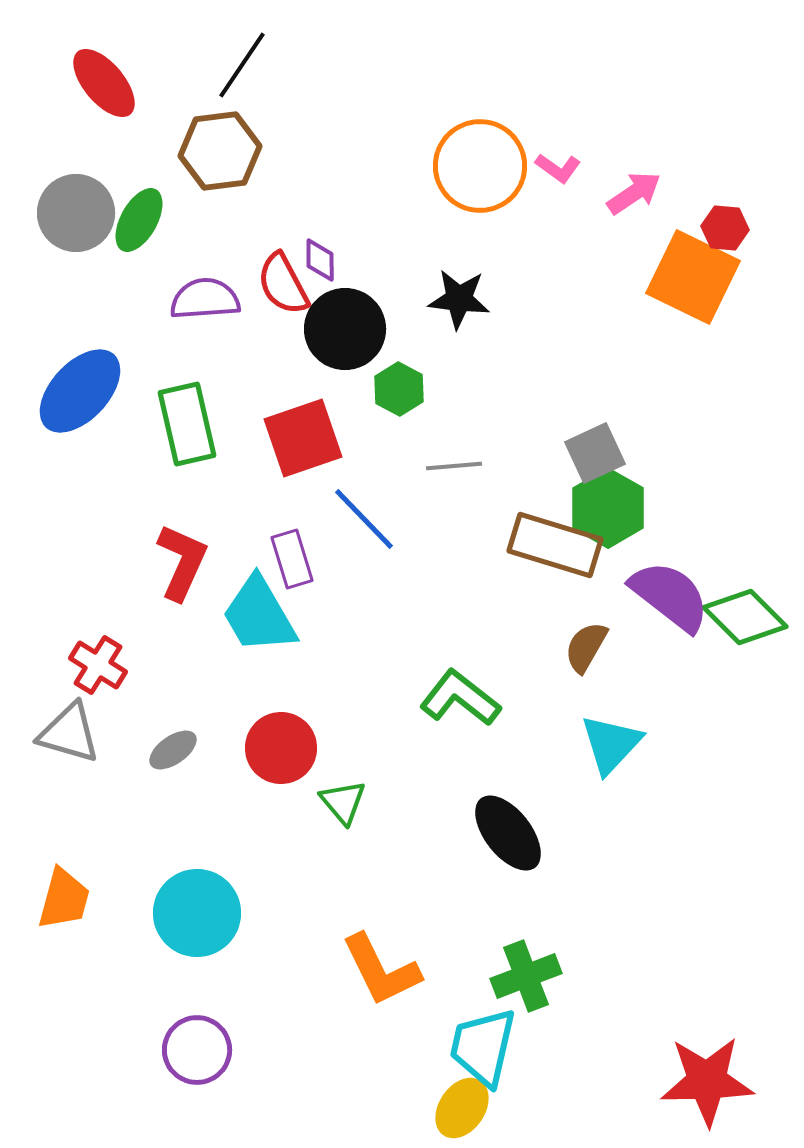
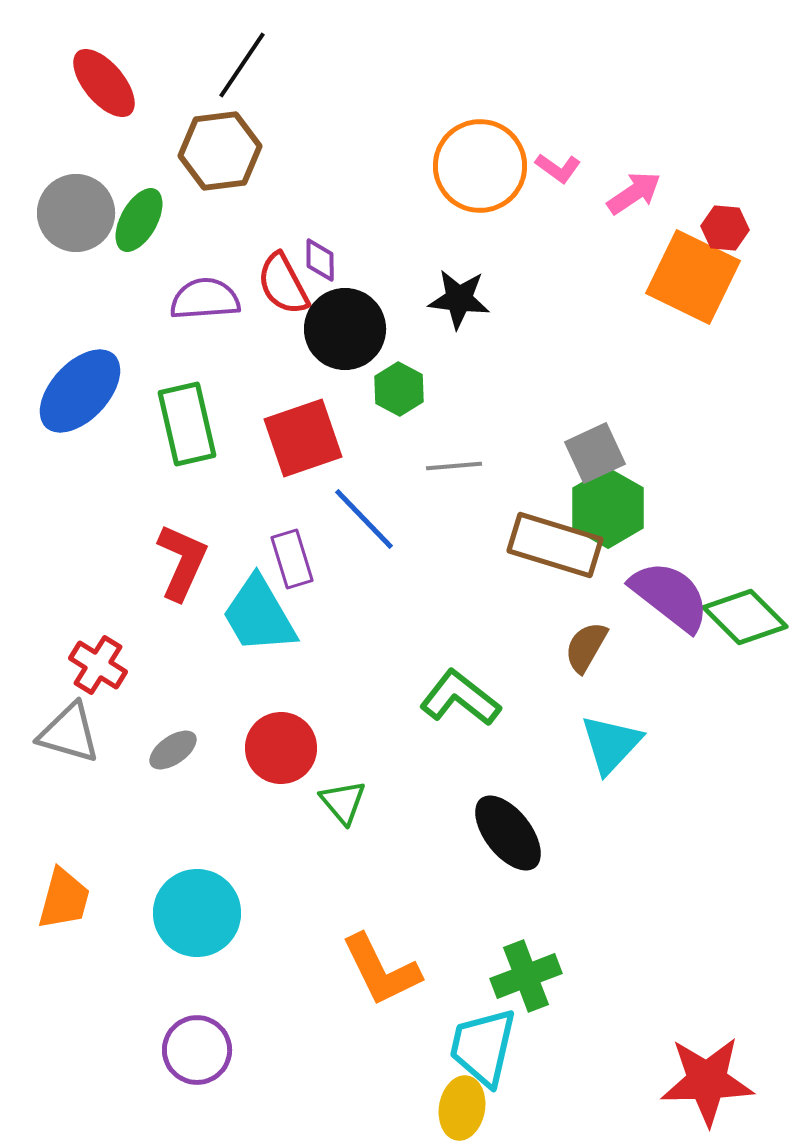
yellow ellipse at (462, 1108): rotated 24 degrees counterclockwise
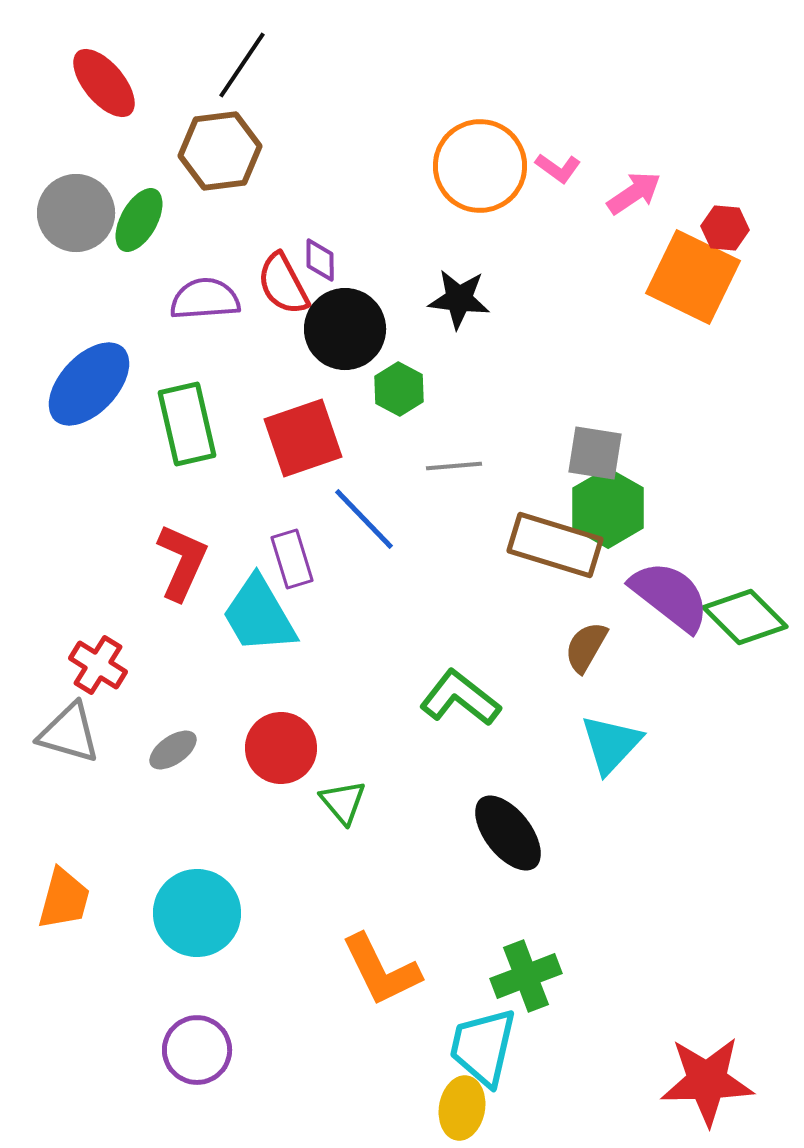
blue ellipse at (80, 391): moved 9 px right, 7 px up
gray square at (595, 453): rotated 34 degrees clockwise
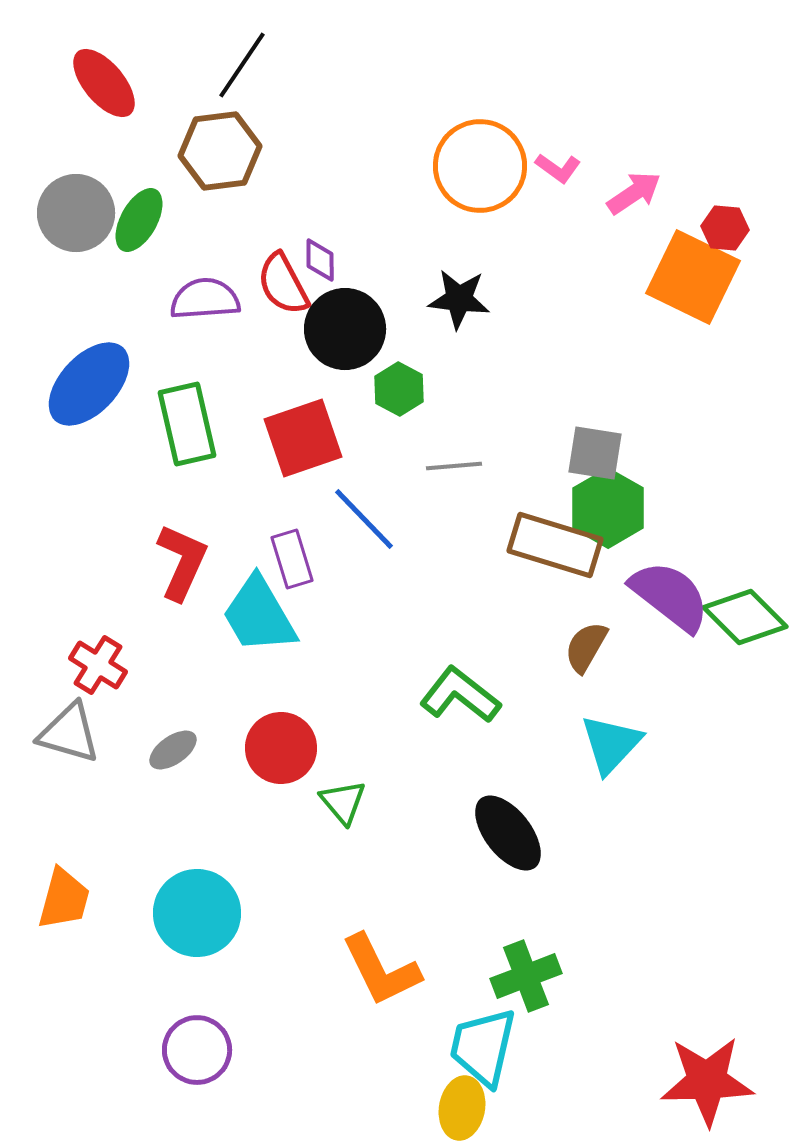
green L-shape at (460, 698): moved 3 px up
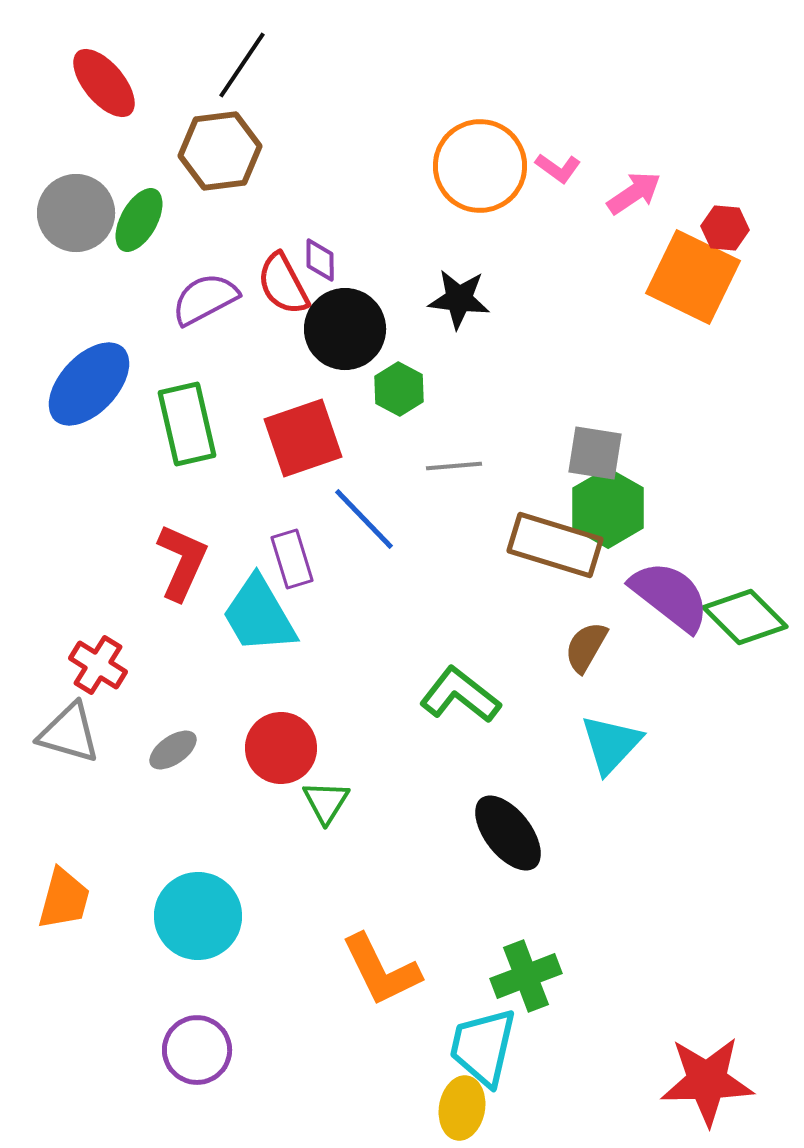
purple semicircle at (205, 299): rotated 24 degrees counterclockwise
green triangle at (343, 802): moved 17 px left; rotated 12 degrees clockwise
cyan circle at (197, 913): moved 1 px right, 3 px down
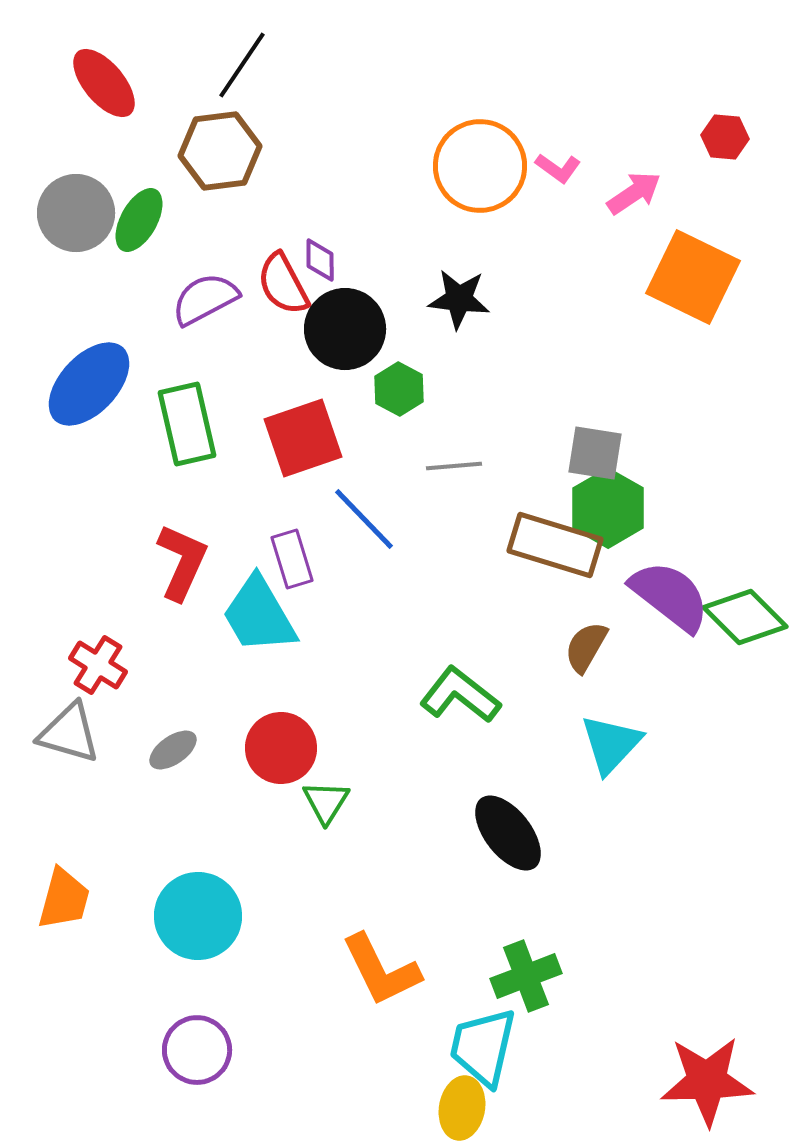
red hexagon at (725, 228): moved 91 px up
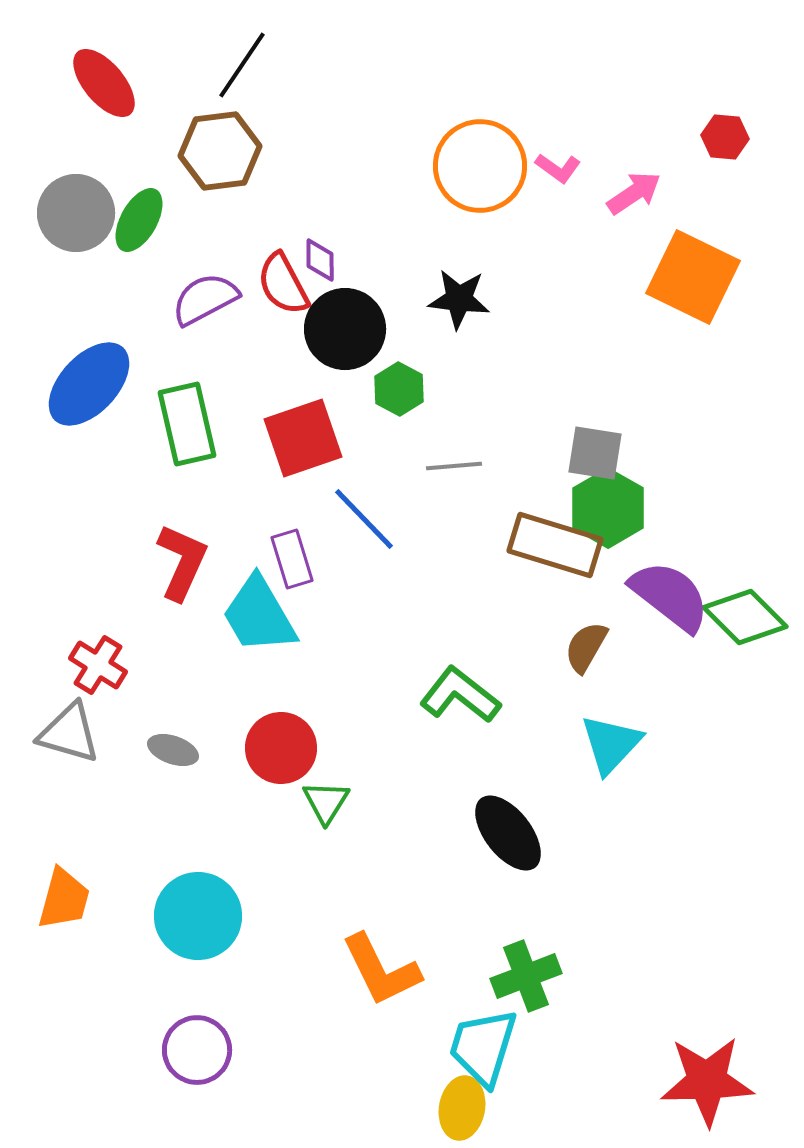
gray ellipse at (173, 750): rotated 54 degrees clockwise
cyan trapezoid at (483, 1047): rotated 4 degrees clockwise
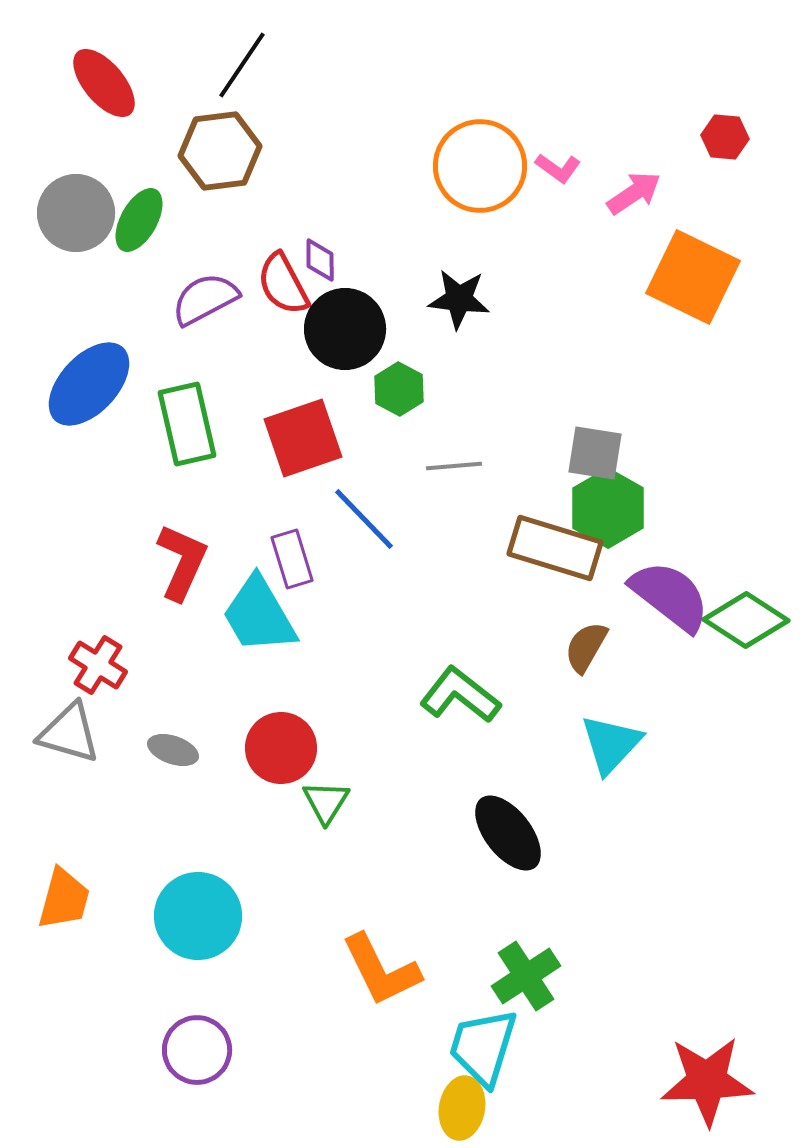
brown rectangle at (555, 545): moved 3 px down
green diamond at (745, 617): moved 1 px right, 3 px down; rotated 12 degrees counterclockwise
green cross at (526, 976): rotated 12 degrees counterclockwise
